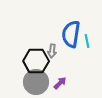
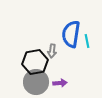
black hexagon: moved 1 px left, 1 px down; rotated 10 degrees counterclockwise
purple arrow: rotated 40 degrees clockwise
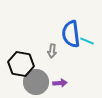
blue semicircle: rotated 16 degrees counterclockwise
cyan line: rotated 56 degrees counterclockwise
black hexagon: moved 14 px left, 2 px down; rotated 20 degrees clockwise
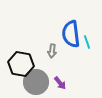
cyan line: moved 1 px down; rotated 48 degrees clockwise
purple arrow: rotated 56 degrees clockwise
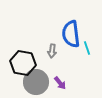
cyan line: moved 6 px down
black hexagon: moved 2 px right, 1 px up
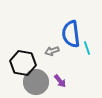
gray arrow: rotated 64 degrees clockwise
purple arrow: moved 2 px up
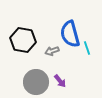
blue semicircle: moved 1 px left; rotated 8 degrees counterclockwise
black hexagon: moved 23 px up
